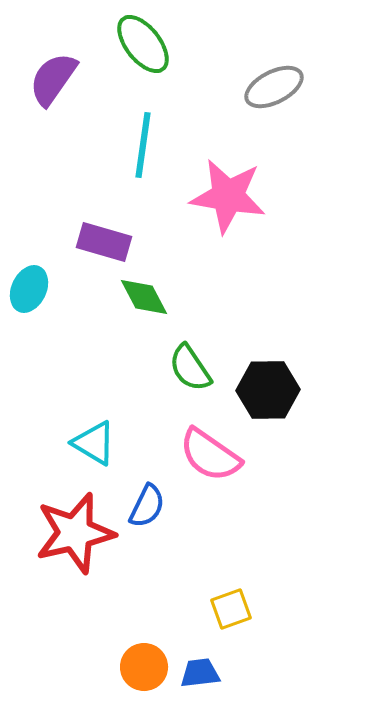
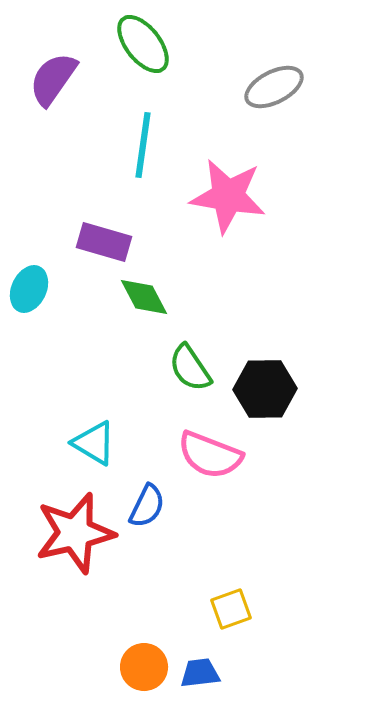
black hexagon: moved 3 px left, 1 px up
pink semicircle: rotated 14 degrees counterclockwise
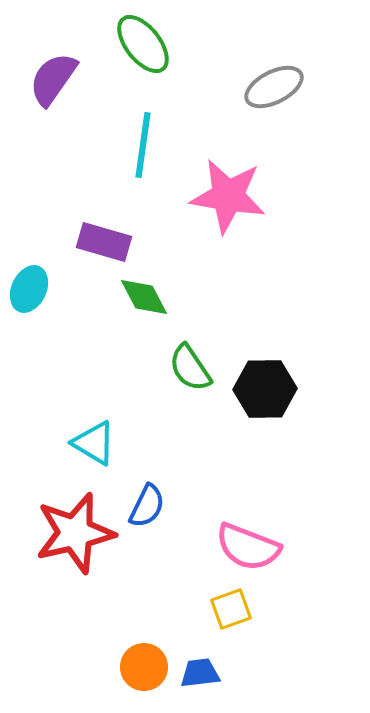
pink semicircle: moved 38 px right, 92 px down
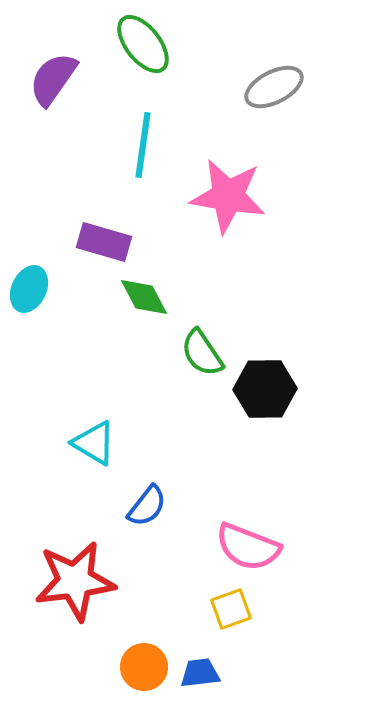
green semicircle: moved 12 px right, 15 px up
blue semicircle: rotated 12 degrees clockwise
red star: moved 48 px down; rotated 6 degrees clockwise
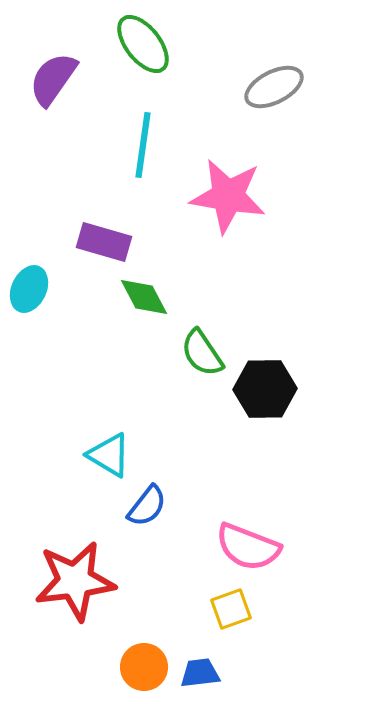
cyan triangle: moved 15 px right, 12 px down
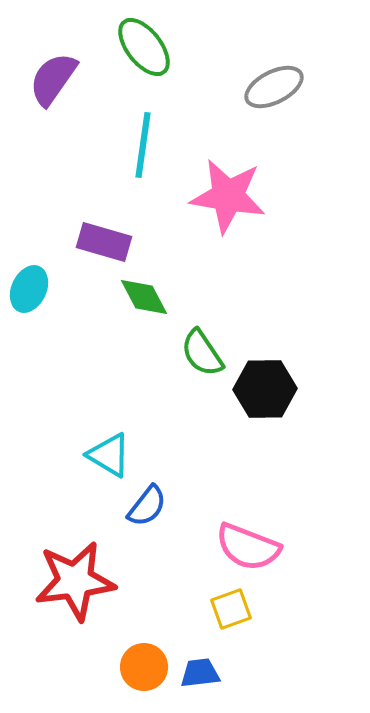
green ellipse: moved 1 px right, 3 px down
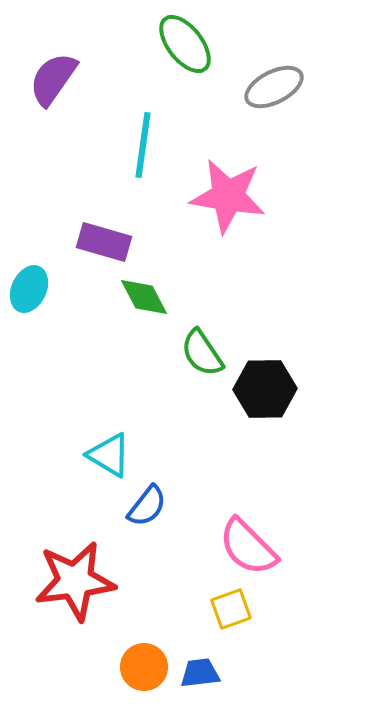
green ellipse: moved 41 px right, 3 px up
pink semicircle: rotated 24 degrees clockwise
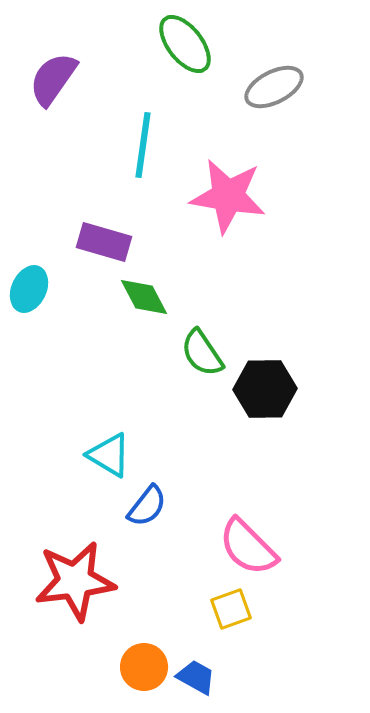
blue trapezoid: moved 4 px left, 4 px down; rotated 36 degrees clockwise
